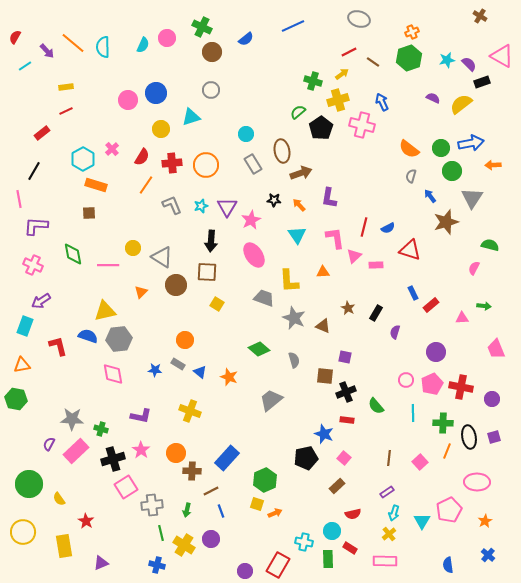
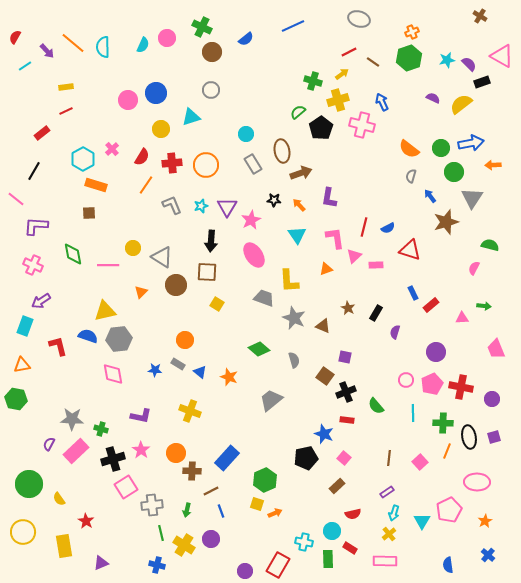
green circle at (452, 171): moved 2 px right, 1 px down
pink line at (19, 199): moved 3 px left; rotated 42 degrees counterclockwise
orange triangle at (323, 272): moved 3 px right, 3 px up; rotated 16 degrees counterclockwise
brown square at (325, 376): rotated 30 degrees clockwise
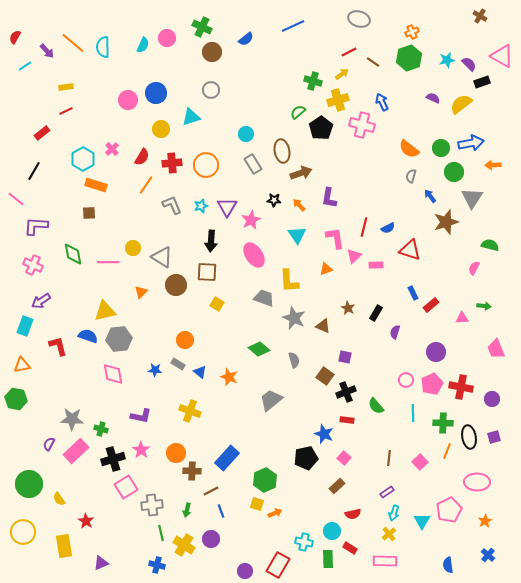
pink line at (108, 265): moved 3 px up
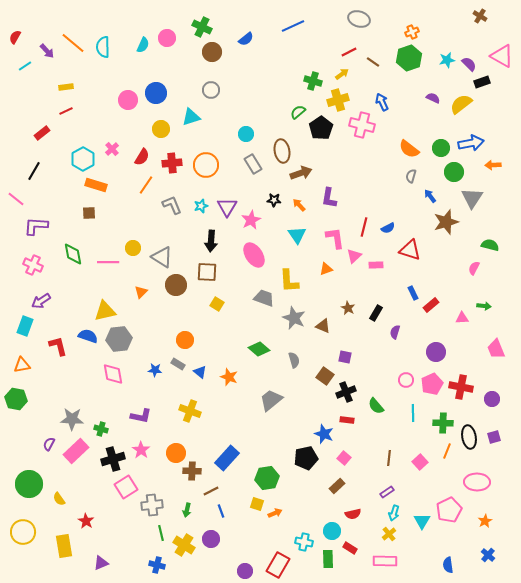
green hexagon at (265, 480): moved 2 px right, 2 px up; rotated 15 degrees clockwise
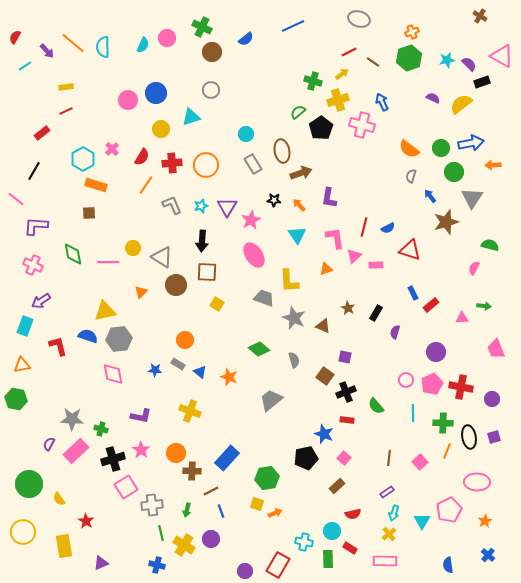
black arrow at (211, 241): moved 9 px left
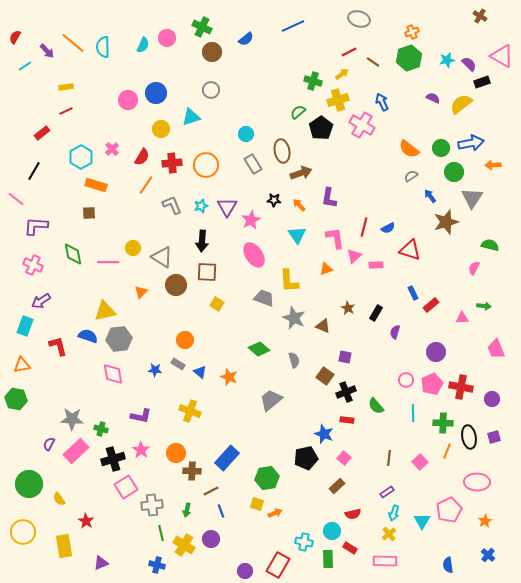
pink cross at (362, 125): rotated 15 degrees clockwise
cyan hexagon at (83, 159): moved 2 px left, 2 px up
gray semicircle at (411, 176): rotated 40 degrees clockwise
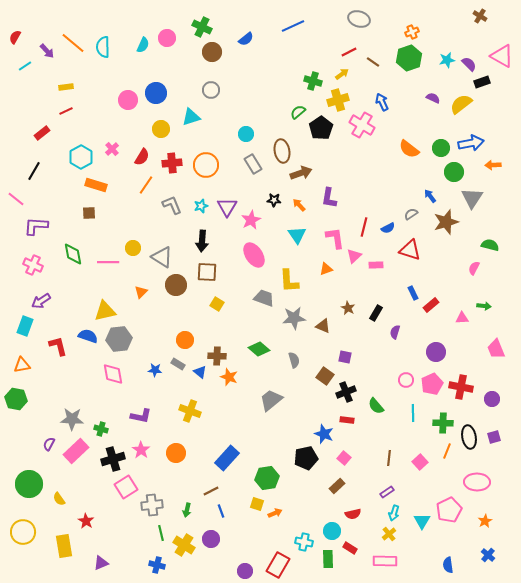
gray semicircle at (411, 176): moved 38 px down
gray star at (294, 318): rotated 30 degrees counterclockwise
brown cross at (192, 471): moved 25 px right, 115 px up
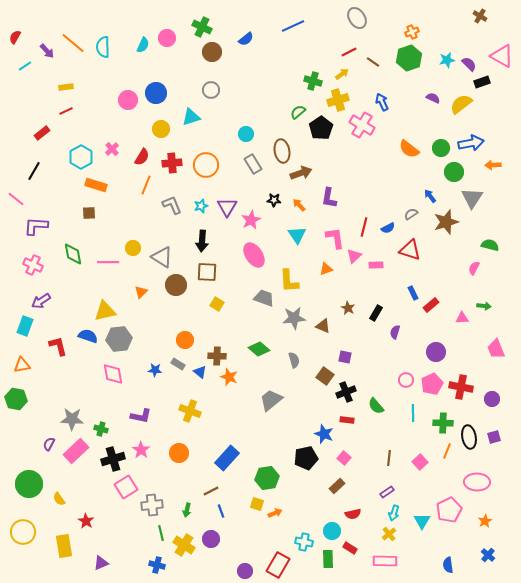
gray ellipse at (359, 19): moved 2 px left, 1 px up; rotated 40 degrees clockwise
orange line at (146, 185): rotated 12 degrees counterclockwise
orange circle at (176, 453): moved 3 px right
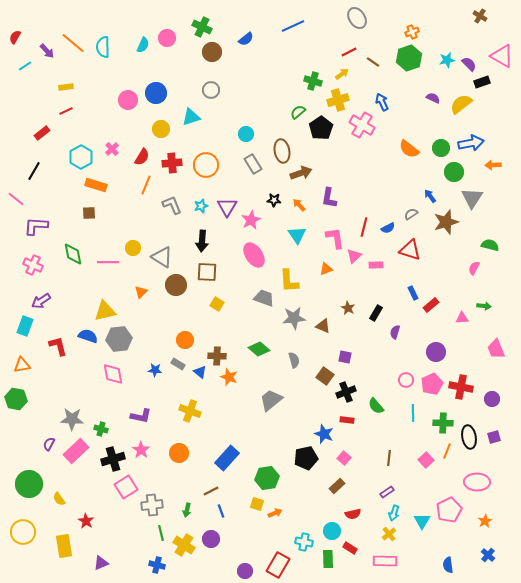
pink square at (420, 462): moved 6 px right, 2 px up
